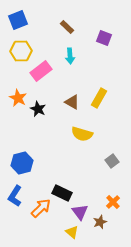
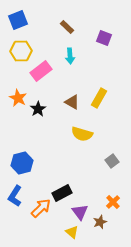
black star: rotated 14 degrees clockwise
black rectangle: rotated 54 degrees counterclockwise
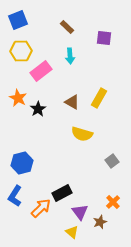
purple square: rotated 14 degrees counterclockwise
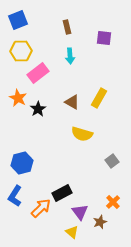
brown rectangle: rotated 32 degrees clockwise
pink rectangle: moved 3 px left, 2 px down
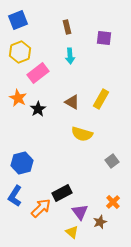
yellow hexagon: moved 1 px left, 1 px down; rotated 20 degrees counterclockwise
yellow rectangle: moved 2 px right, 1 px down
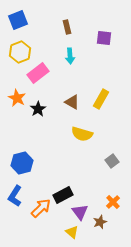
orange star: moved 1 px left
black rectangle: moved 1 px right, 2 px down
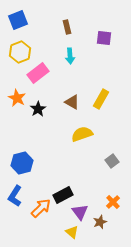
yellow semicircle: rotated 145 degrees clockwise
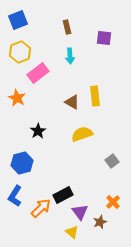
yellow rectangle: moved 6 px left, 3 px up; rotated 36 degrees counterclockwise
black star: moved 22 px down
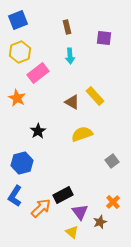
yellow rectangle: rotated 36 degrees counterclockwise
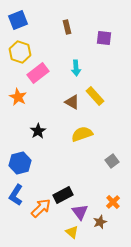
yellow hexagon: rotated 20 degrees counterclockwise
cyan arrow: moved 6 px right, 12 px down
orange star: moved 1 px right, 1 px up
blue hexagon: moved 2 px left
blue L-shape: moved 1 px right, 1 px up
